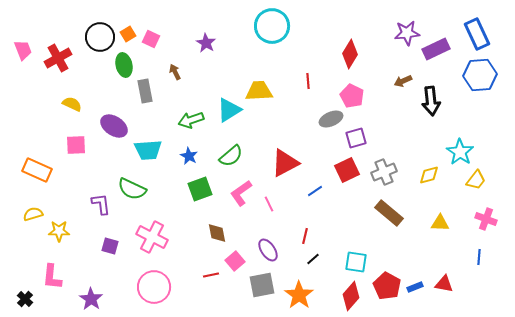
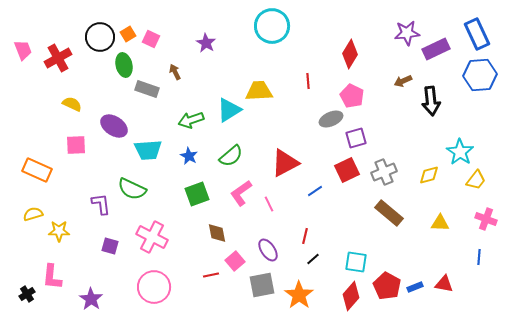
gray rectangle at (145, 91): moved 2 px right, 2 px up; rotated 60 degrees counterclockwise
green square at (200, 189): moved 3 px left, 5 px down
black cross at (25, 299): moved 2 px right, 5 px up; rotated 14 degrees clockwise
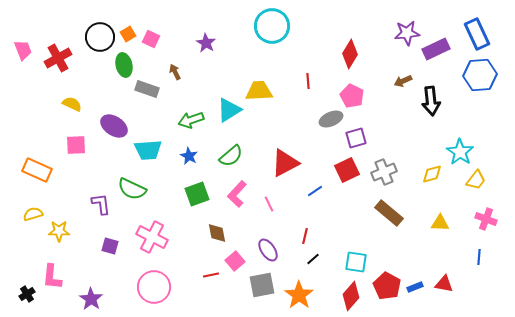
yellow diamond at (429, 175): moved 3 px right, 1 px up
pink L-shape at (241, 193): moved 4 px left, 1 px down; rotated 12 degrees counterclockwise
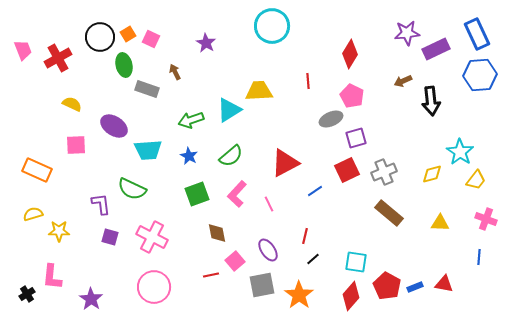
purple square at (110, 246): moved 9 px up
